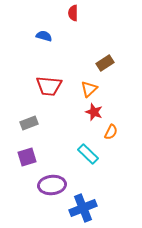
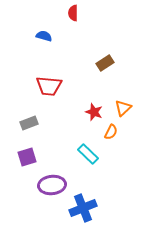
orange triangle: moved 34 px right, 19 px down
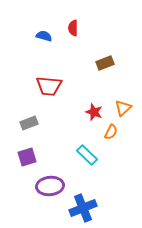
red semicircle: moved 15 px down
brown rectangle: rotated 12 degrees clockwise
cyan rectangle: moved 1 px left, 1 px down
purple ellipse: moved 2 px left, 1 px down
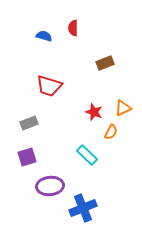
red trapezoid: rotated 12 degrees clockwise
orange triangle: rotated 18 degrees clockwise
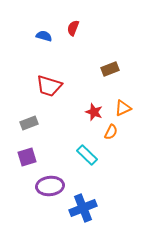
red semicircle: rotated 21 degrees clockwise
brown rectangle: moved 5 px right, 6 px down
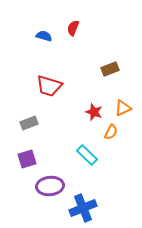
purple square: moved 2 px down
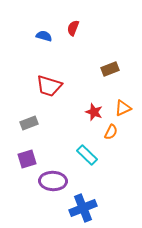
purple ellipse: moved 3 px right, 5 px up; rotated 8 degrees clockwise
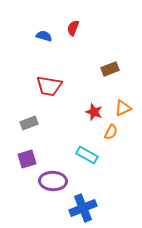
red trapezoid: rotated 8 degrees counterclockwise
cyan rectangle: rotated 15 degrees counterclockwise
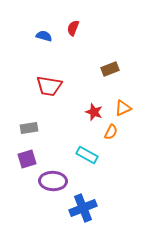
gray rectangle: moved 5 px down; rotated 12 degrees clockwise
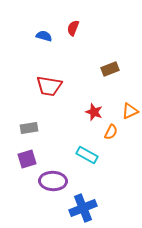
orange triangle: moved 7 px right, 3 px down
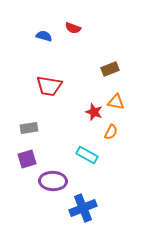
red semicircle: rotated 91 degrees counterclockwise
orange triangle: moved 14 px left, 9 px up; rotated 36 degrees clockwise
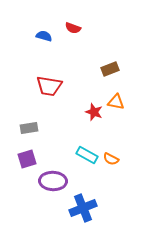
orange semicircle: moved 27 px down; rotated 91 degrees clockwise
